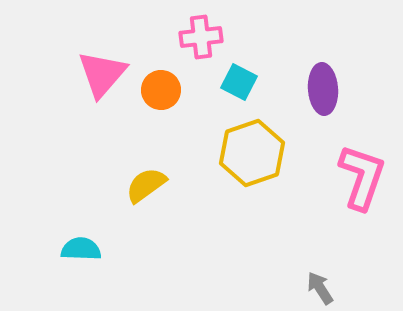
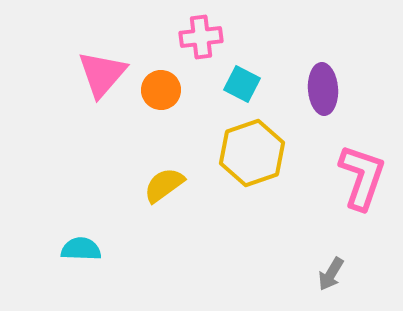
cyan square: moved 3 px right, 2 px down
yellow semicircle: moved 18 px right
gray arrow: moved 11 px right, 14 px up; rotated 116 degrees counterclockwise
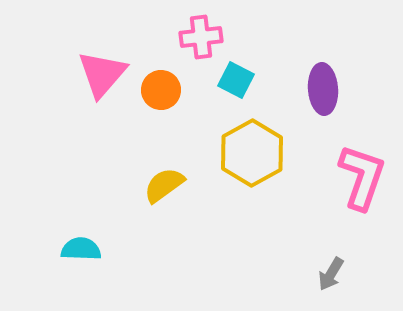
cyan square: moved 6 px left, 4 px up
yellow hexagon: rotated 10 degrees counterclockwise
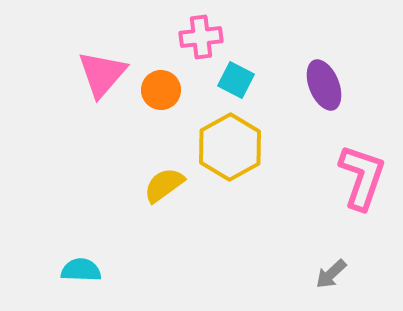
purple ellipse: moved 1 px right, 4 px up; rotated 18 degrees counterclockwise
yellow hexagon: moved 22 px left, 6 px up
cyan semicircle: moved 21 px down
gray arrow: rotated 16 degrees clockwise
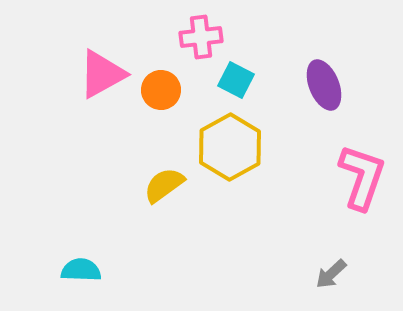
pink triangle: rotated 20 degrees clockwise
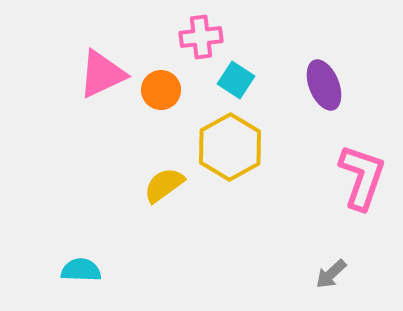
pink triangle: rotated 4 degrees clockwise
cyan square: rotated 6 degrees clockwise
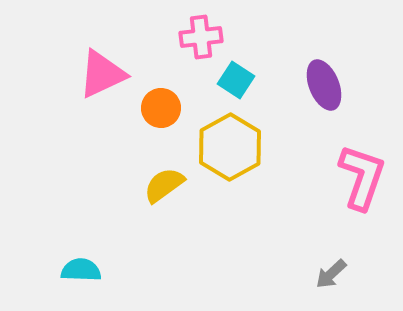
orange circle: moved 18 px down
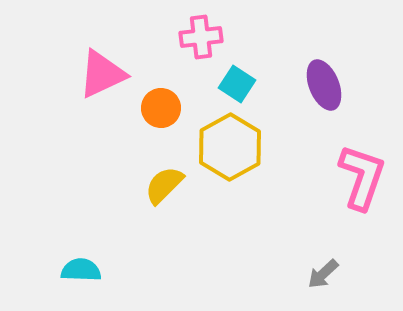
cyan square: moved 1 px right, 4 px down
yellow semicircle: rotated 9 degrees counterclockwise
gray arrow: moved 8 px left
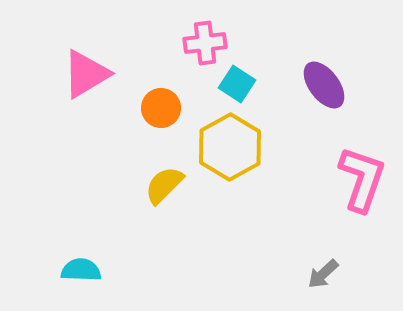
pink cross: moved 4 px right, 6 px down
pink triangle: moved 16 px left; rotated 6 degrees counterclockwise
purple ellipse: rotated 15 degrees counterclockwise
pink L-shape: moved 2 px down
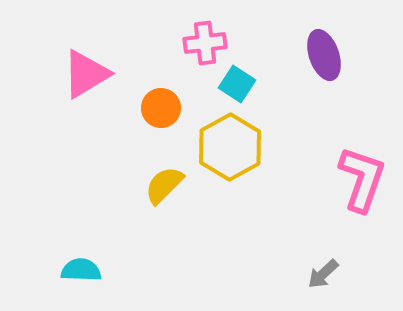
purple ellipse: moved 30 px up; rotated 18 degrees clockwise
